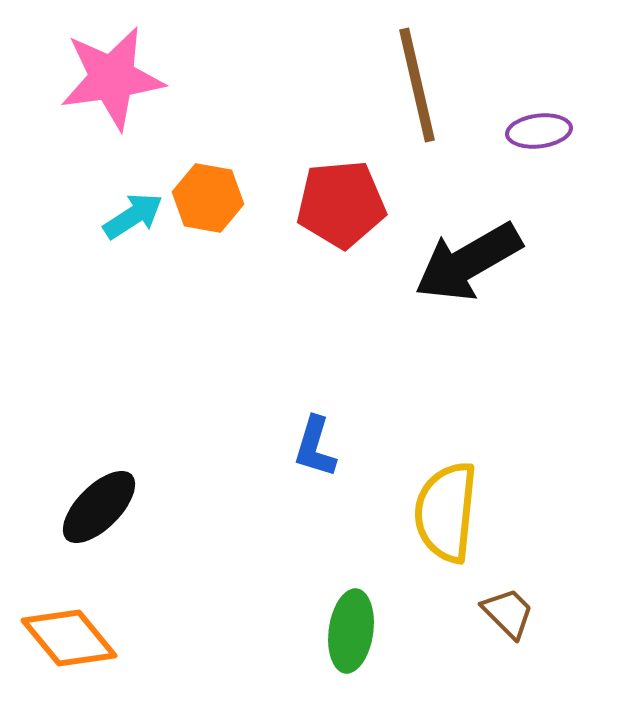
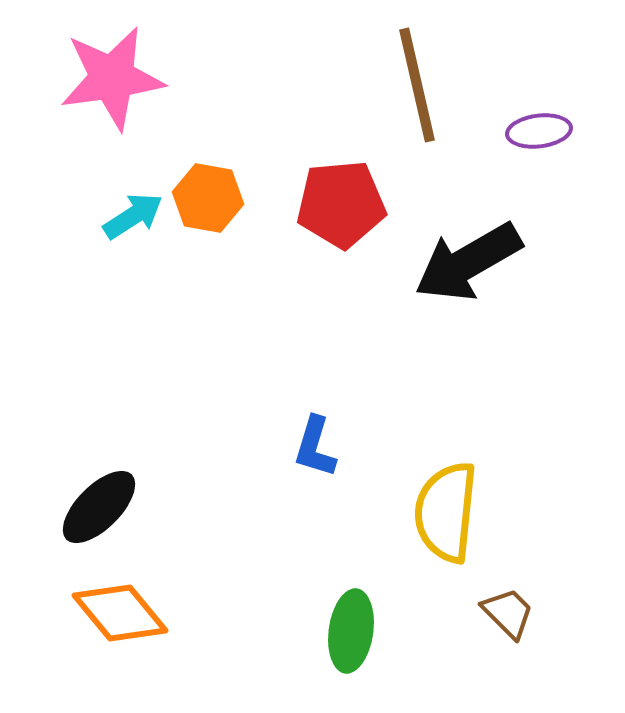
orange diamond: moved 51 px right, 25 px up
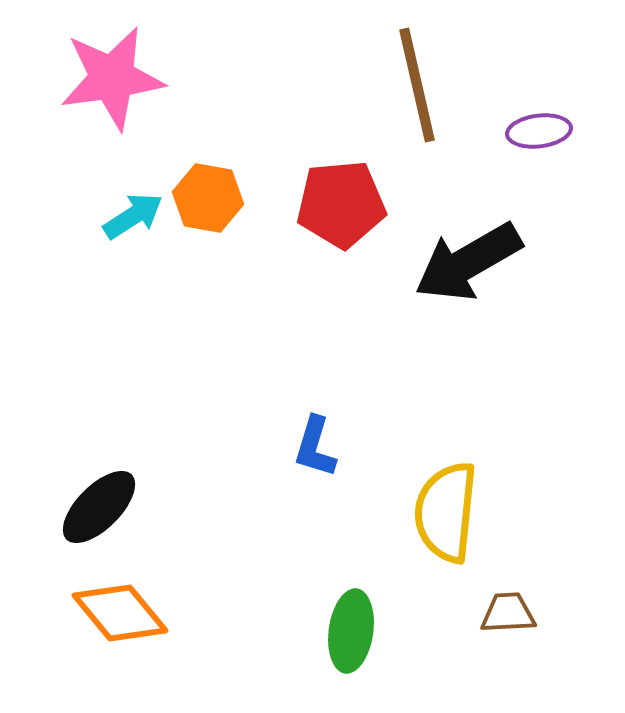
brown trapezoid: rotated 48 degrees counterclockwise
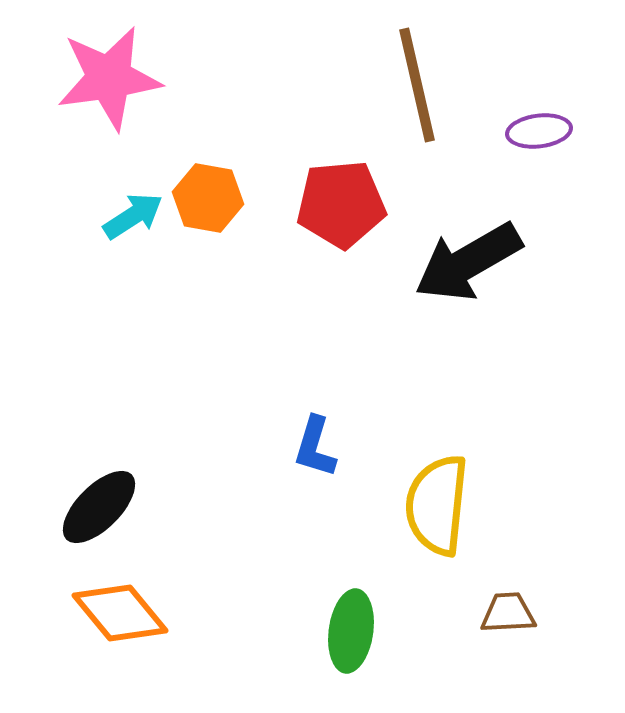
pink star: moved 3 px left
yellow semicircle: moved 9 px left, 7 px up
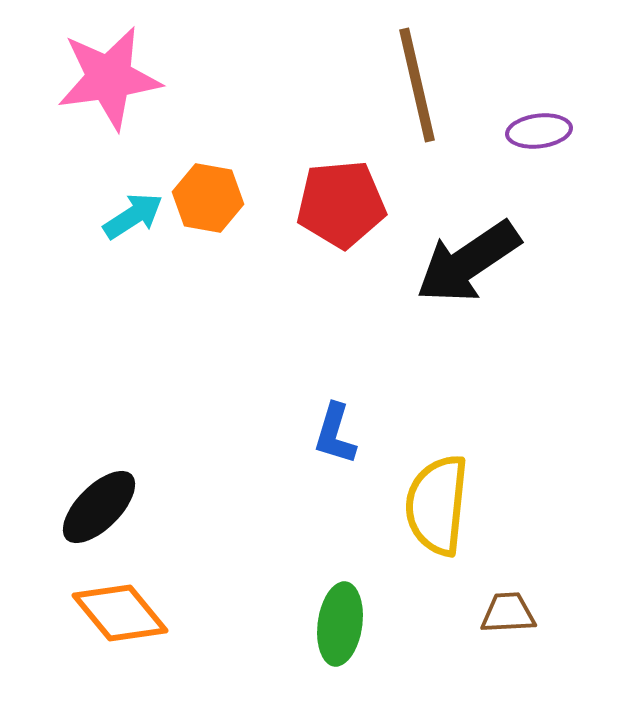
black arrow: rotated 4 degrees counterclockwise
blue L-shape: moved 20 px right, 13 px up
green ellipse: moved 11 px left, 7 px up
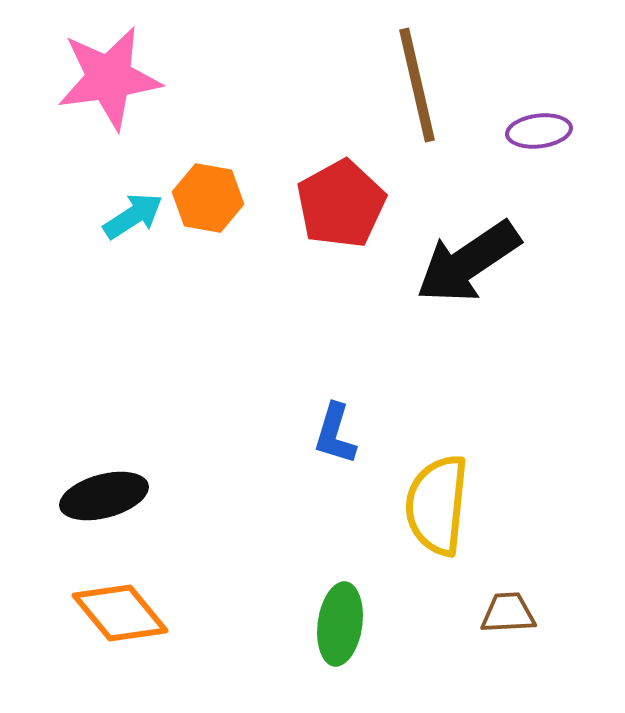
red pentagon: rotated 24 degrees counterclockwise
black ellipse: moved 5 px right, 11 px up; rotated 30 degrees clockwise
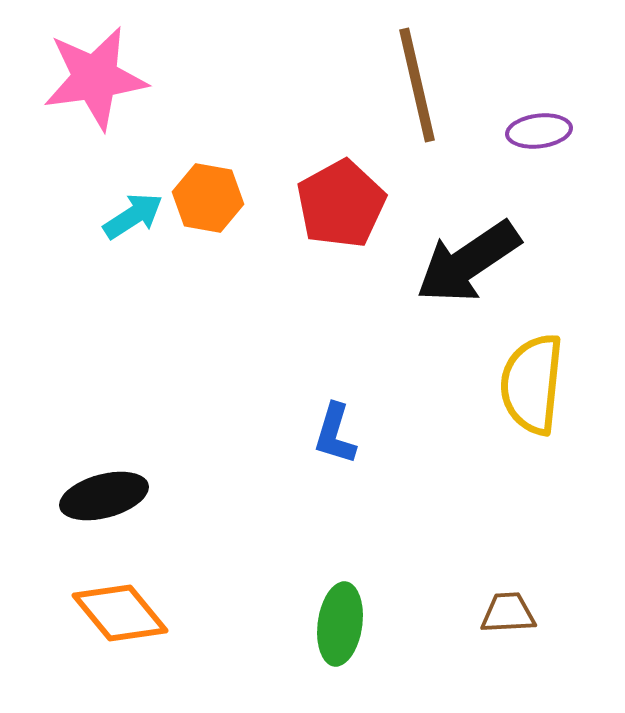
pink star: moved 14 px left
yellow semicircle: moved 95 px right, 121 px up
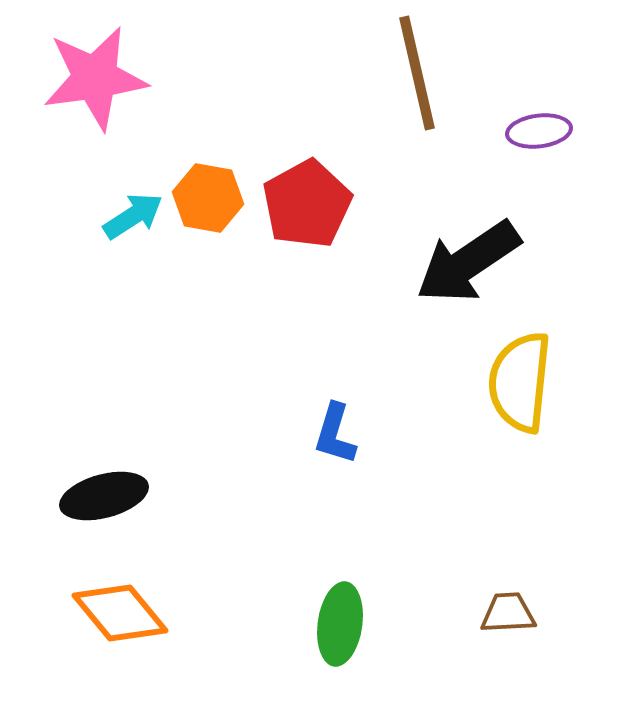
brown line: moved 12 px up
red pentagon: moved 34 px left
yellow semicircle: moved 12 px left, 2 px up
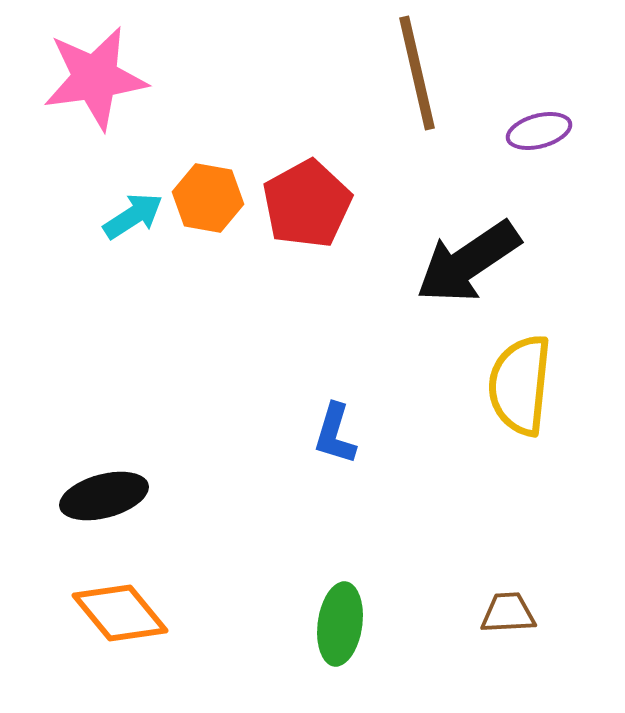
purple ellipse: rotated 8 degrees counterclockwise
yellow semicircle: moved 3 px down
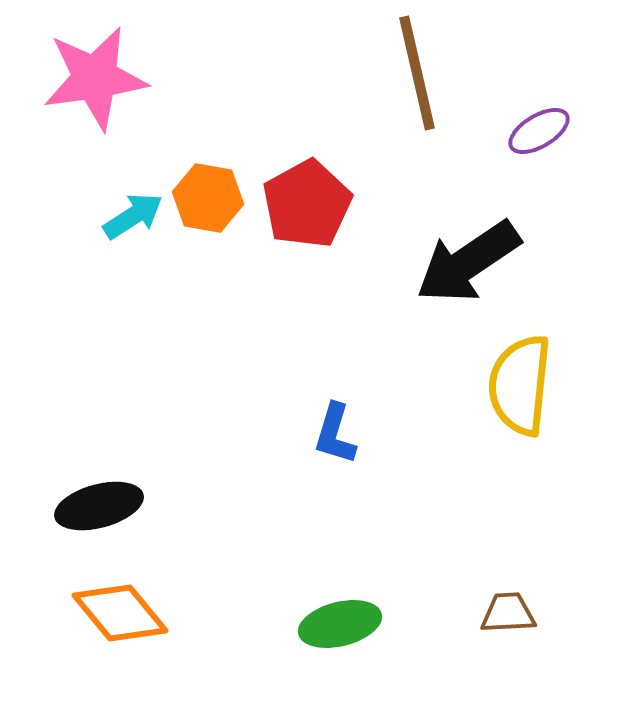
purple ellipse: rotated 16 degrees counterclockwise
black ellipse: moved 5 px left, 10 px down
green ellipse: rotated 68 degrees clockwise
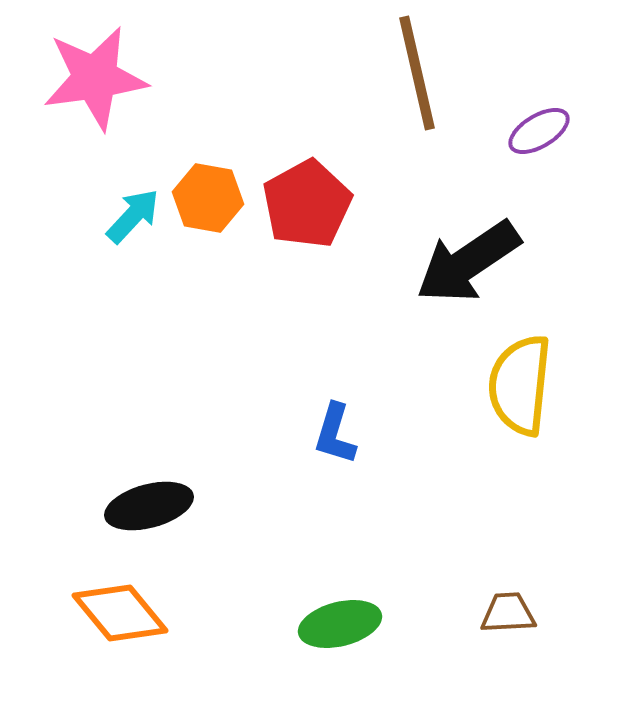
cyan arrow: rotated 14 degrees counterclockwise
black ellipse: moved 50 px right
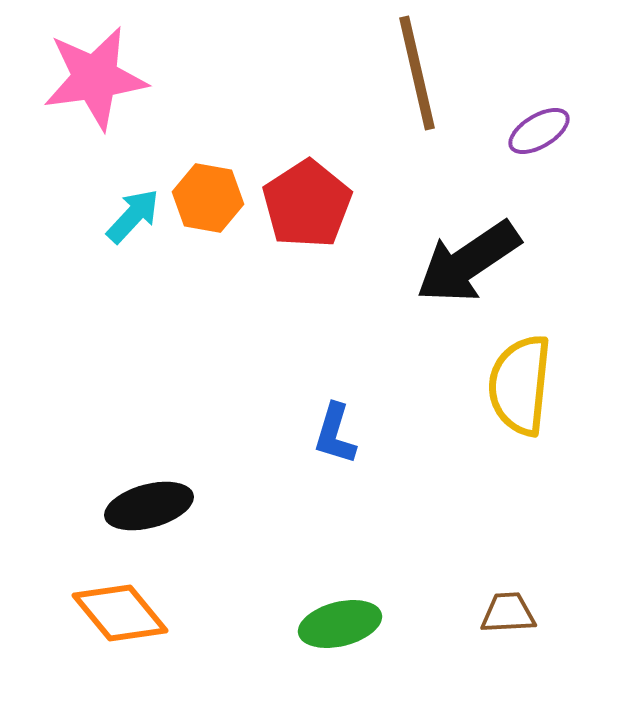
red pentagon: rotated 4 degrees counterclockwise
